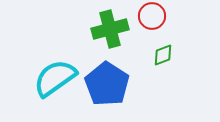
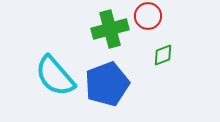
red circle: moved 4 px left
cyan semicircle: moved 2 px up; rotated 96 degrees counterclockwise
blue pentagon: rotated 18 degrees clockwise
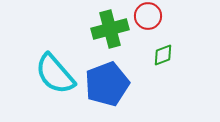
cyan semicircle: moved 2 px up
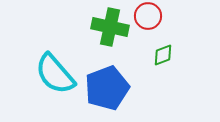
green cross: moved 2 px up; rotated 27 degrees clockwise
blue pentagon: moved 4 px down
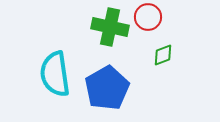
red circle: moved 1 px down
cyan semicircle: rotated 33 degrees clockwise
blue pentagon: rotated 9 degrees counterclockwise
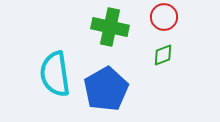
red circle: moved 16 px right
blue pentagon: moved 1 px left, 1 px down
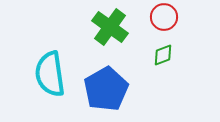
green cross: rotated 24 degrees clockwise
cyan semicircle: moved 5 px left
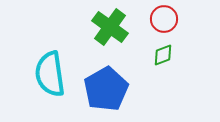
red circle: moved 2 px down
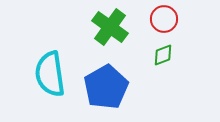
blue pentagon: moved 2 px up
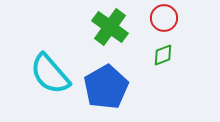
red circle: moved 1 px up
cyan semicircle: rotated 33 degrees counterclockwise
